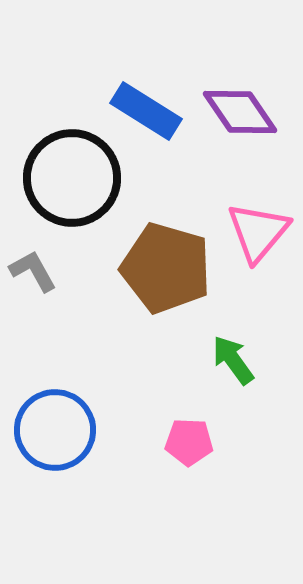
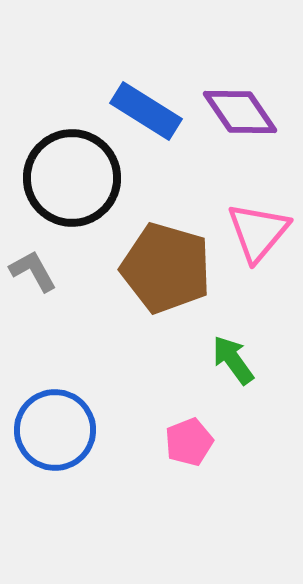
pink pentagon: rotated 24 degrees counterclockwise
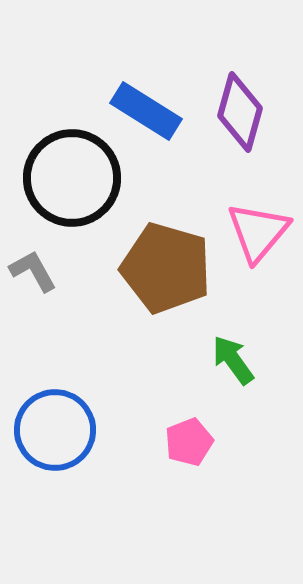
purple diamond: rotated 50 degrees clockwise
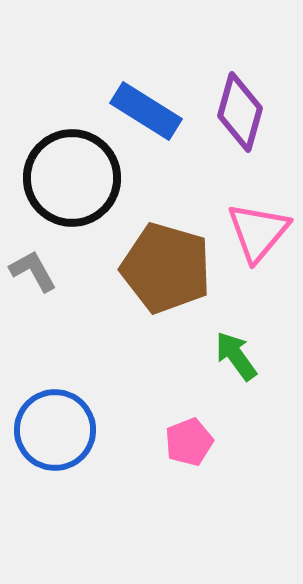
green arrow: moved 3 px right, 4 px up
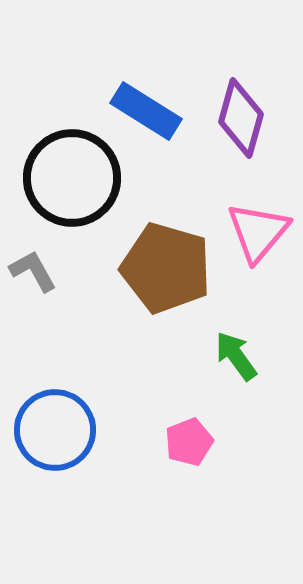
purple diamond: moved 1 px right, 6 px down
